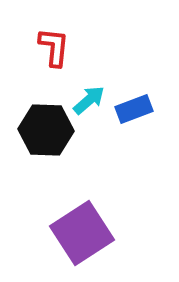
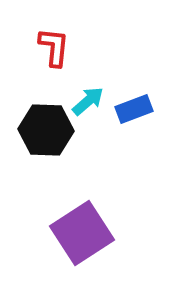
cyan arrow: moved 1 px left, 1 px down
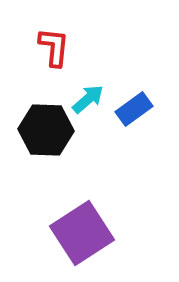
cyan arrow: moved 2 px up
blue rectangle: rotated 15 degrees counterclockwise
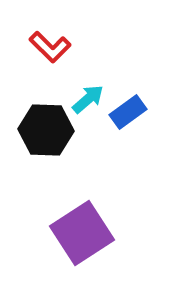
red L-shape: moved 4 px left; rotated 129 degrees clockwise
blue rectangle: moved 6 px left, 3 px down
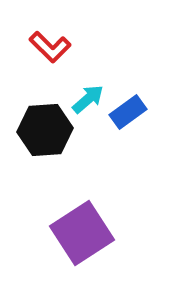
black hexagon: moved 1 px left; rotated 6 degrees counterclockwise
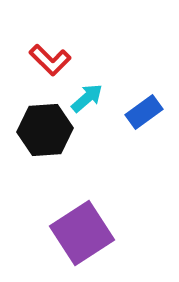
red L-shape: moved 13 px down
cyan arrow: moved 1 px left, 1 px up
blue rectangle: moved 16 px right
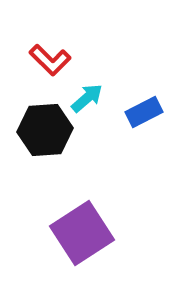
blue rectangle: rotated 9 degrees clockwise
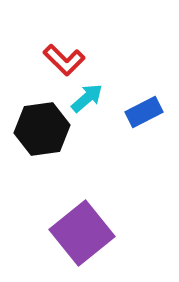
red L-shape: moved 14 px right
black hexagon: moved 3 px left, 1 px up; rotated 4 degrees counterclockwise
purple square: rotated 6 degrees counterclockwise
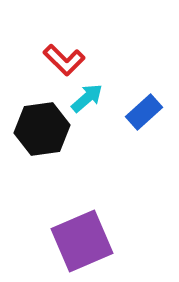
blue rectangle: rotated 15 degrees counterclockwise
purple square: moved 8 px down; rotated 16 degrees clockwise
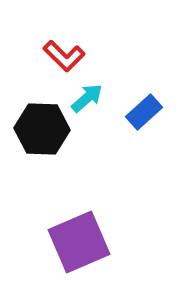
red L-shape: moved 4 px up
black hexagon: rotated 10 degrees clockwise
purple square: moved 3 px left, 1 px down
